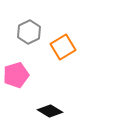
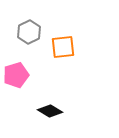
orange square: rotated 25 degrees clockwise
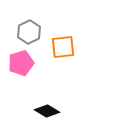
pink pentagon: moved 5 px right, 12 px up
black diamond: moved 3 px left
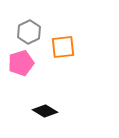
black diamond: moved 2 px left
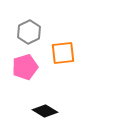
orange square: moved 6 px down
pink pentagon: moved 4 px right, 4 px down
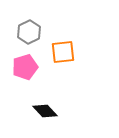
orange square: moved 1 px up
black diamond: rotated 15 degrees clockwise
